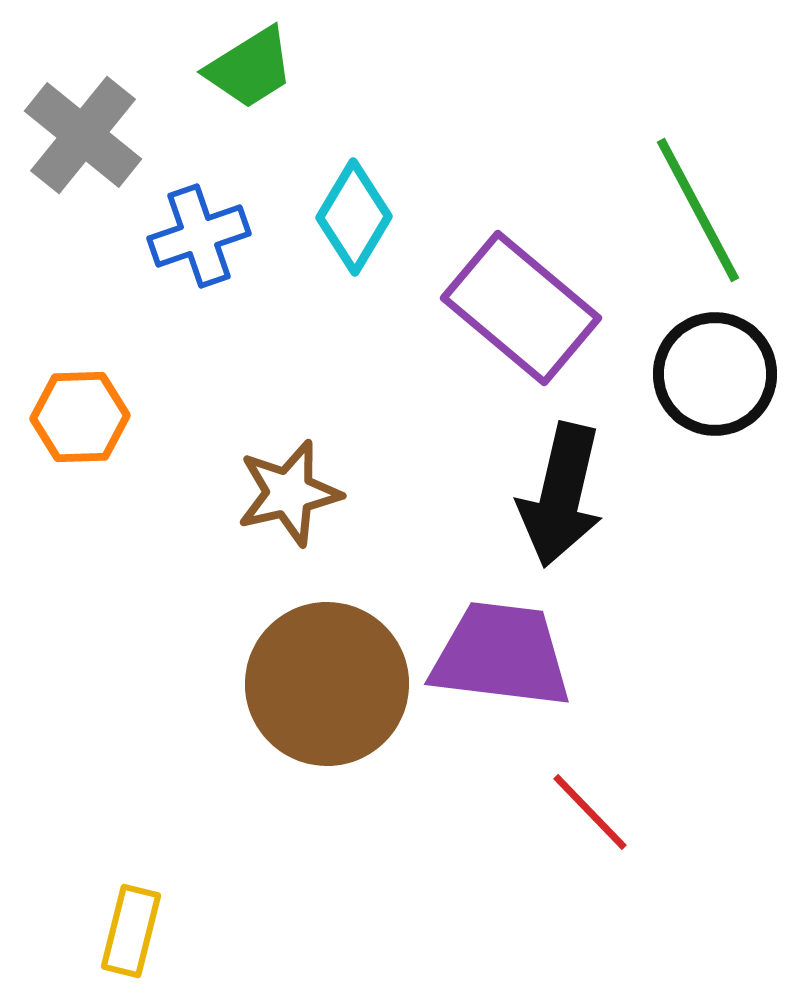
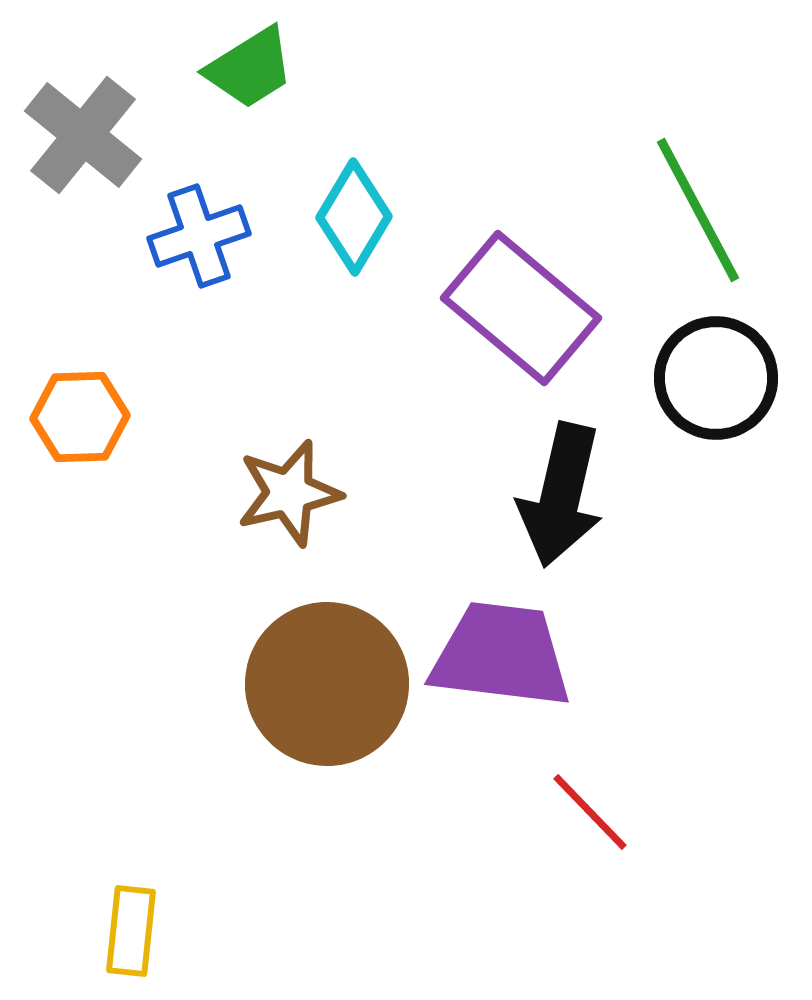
black circle: moved 1 px right, 4 px down
yellow rectangle: rotated 8 degrees counterclockwise
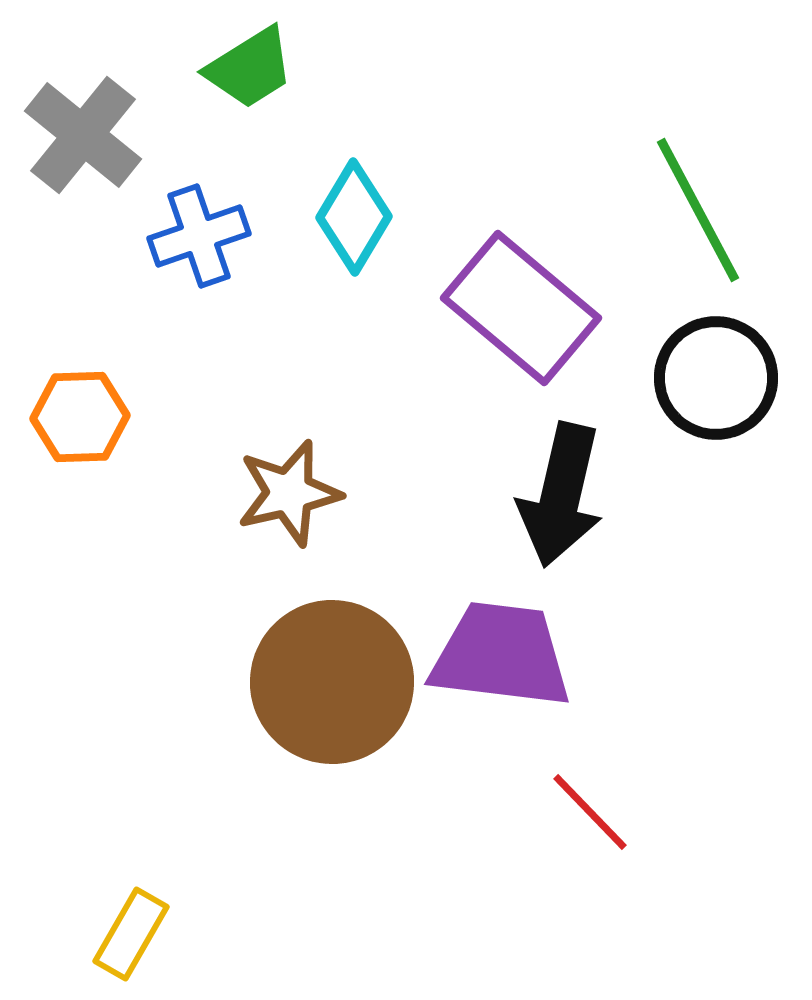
brown circle: moved 5 px right, 2 px up
yellow rectangle: moved 3 px down; rotated 24 degrees clockwise
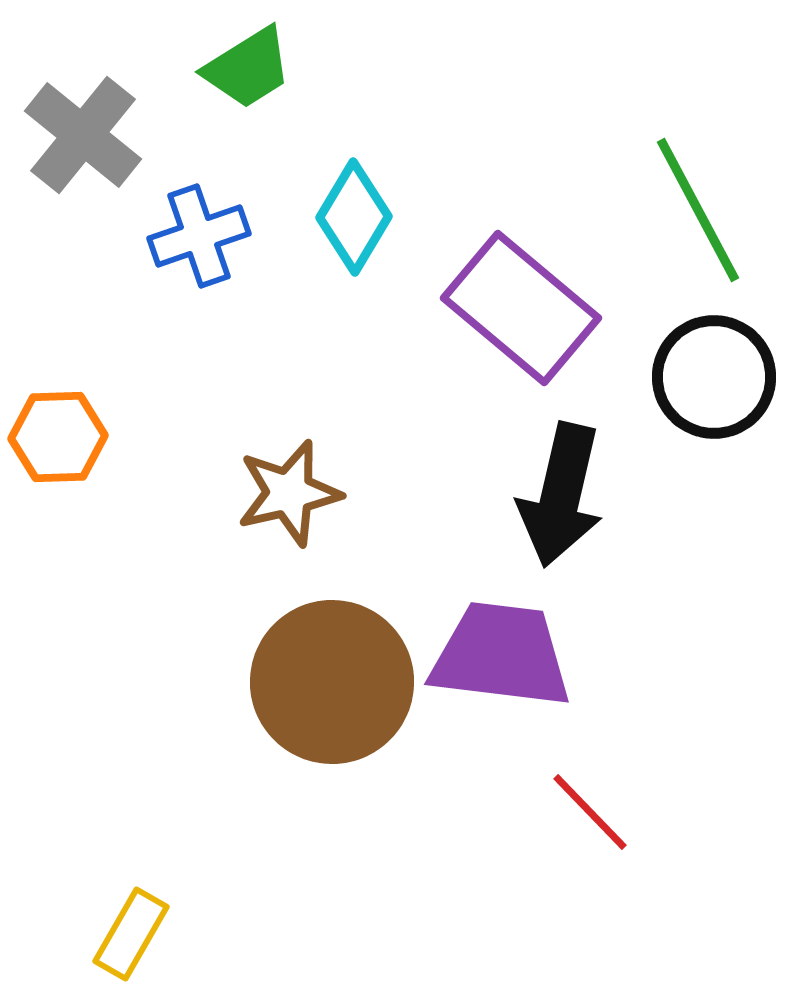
green trapezoid: moved 2 px left
black circle: moved 2 px left, 1 px up
orange hexagon: moved 22 px left, 20 px down
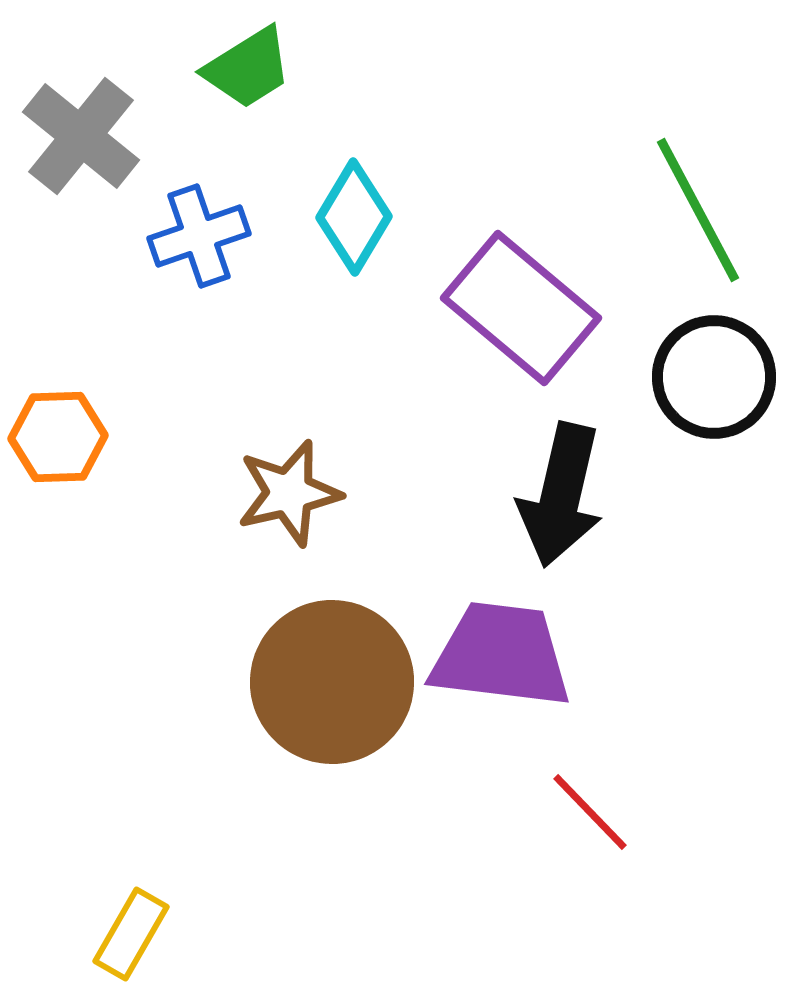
gray cross: moved 2 px left, 1 px down
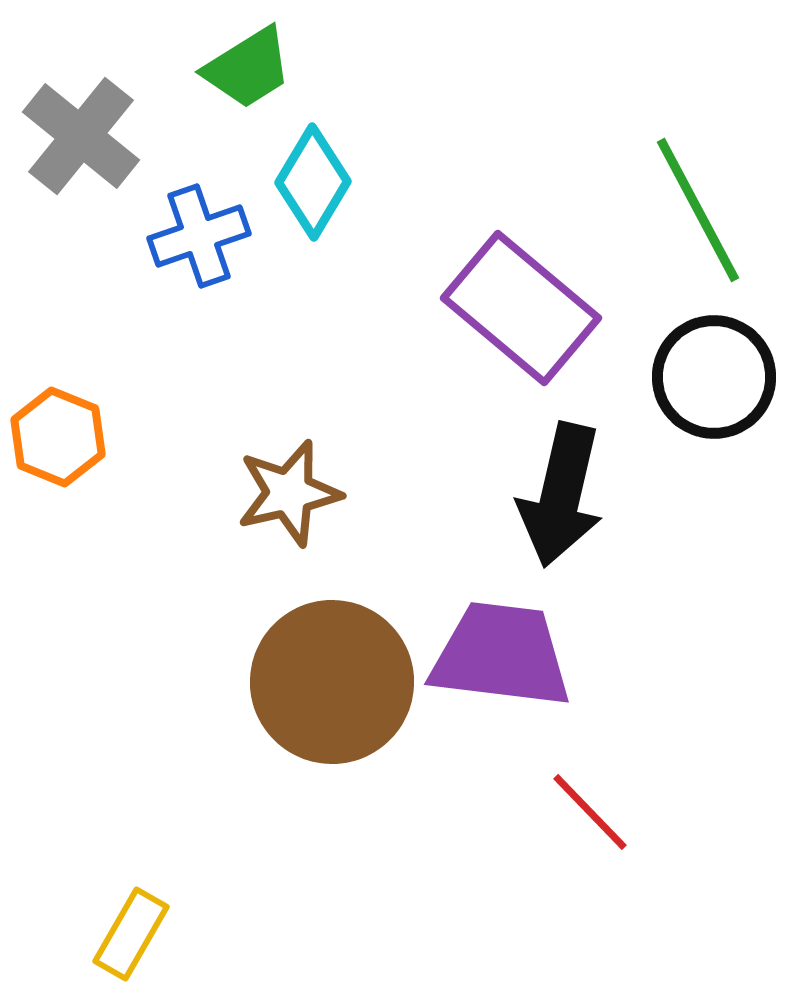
cyan diamond: moved 41 px left, 35 px up
orange hexagon: rotated 24 degrees clockwise
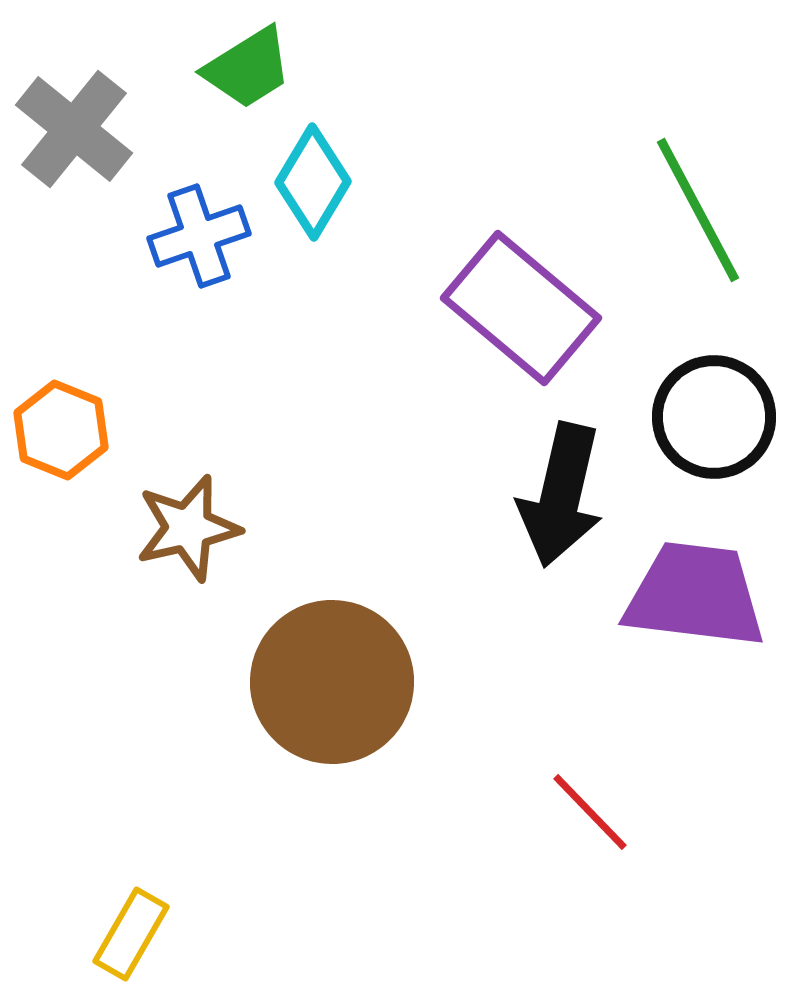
gray cross: moved 7 px left, 7 px up
black circle: moved 40 px down
orange hexagon: moved 3 px right, 7 px up
brown star: moved 101 px left, 35 px down
purple trapezoid: moved 194 px right, 60 px up
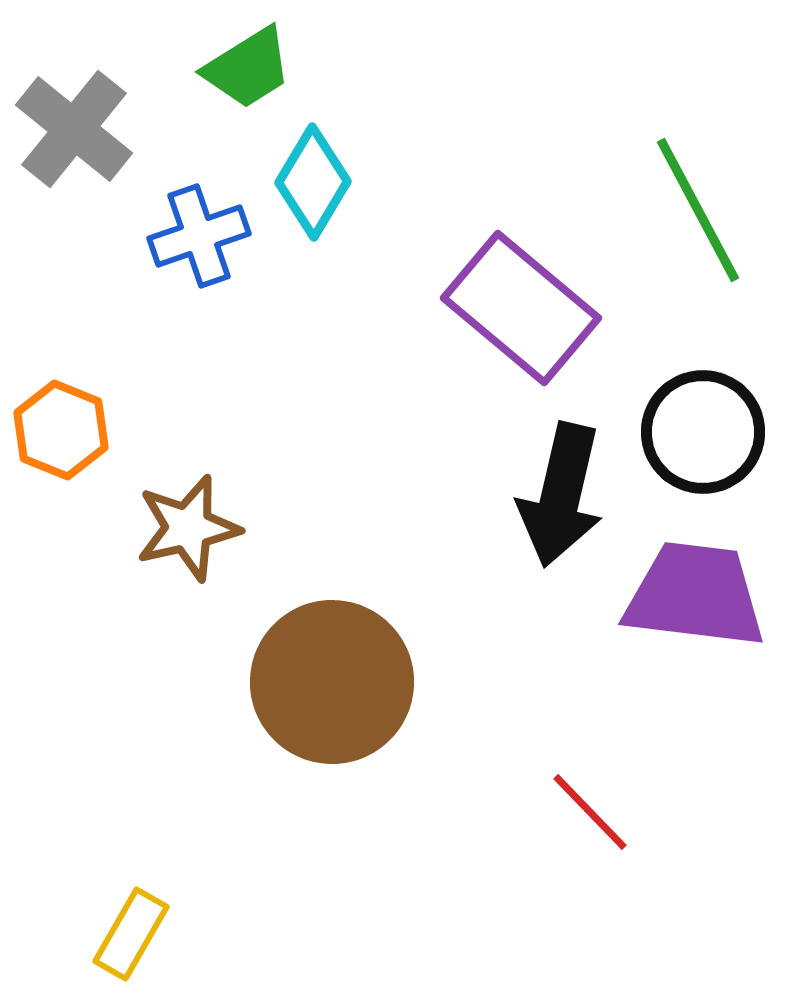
black circle: moved 11 px left, 15 px down
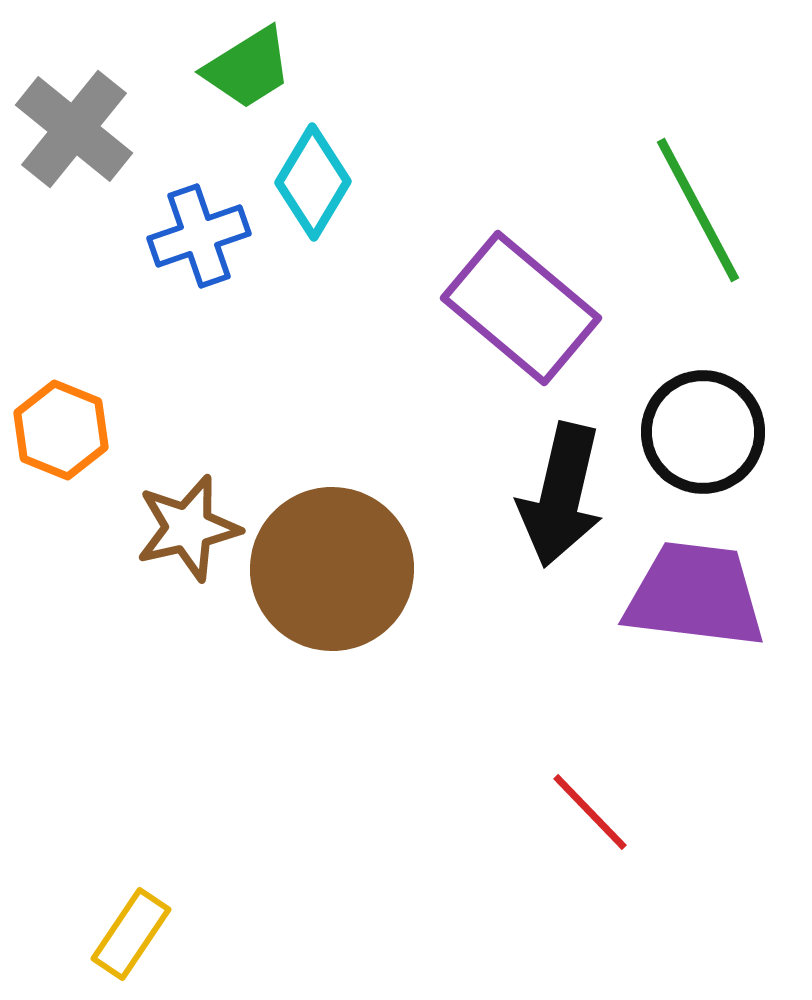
brown circle: moved 113 px up
yellow rectangle: rotated 4 degrees clockwise
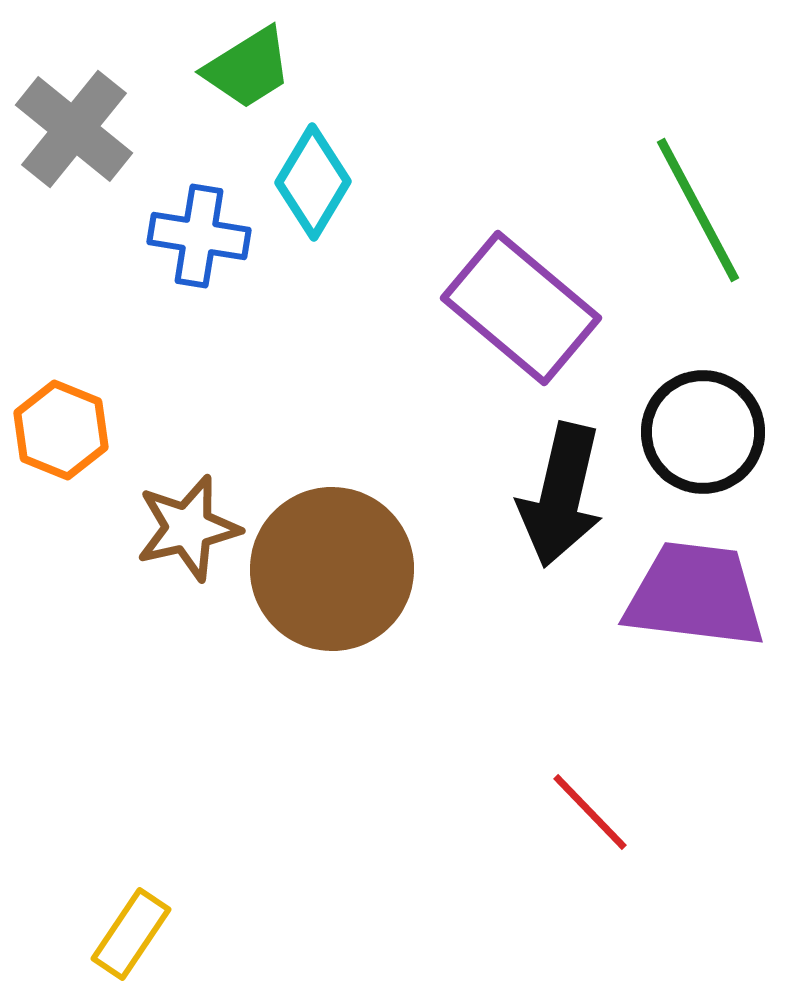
blue cross: rotated 28 degrees clockwise
